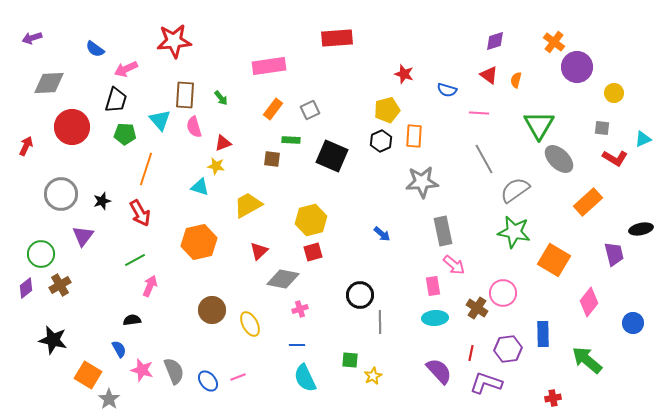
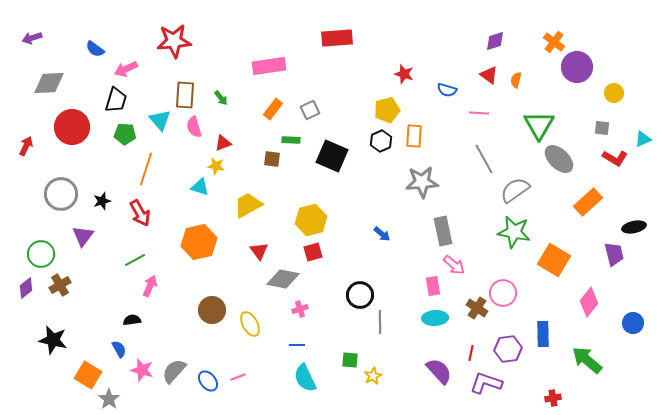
black ellipse at (641, 229): moved 7 px left, 2 px up
red triangle at (259, 251): rotated 24 degrees counterclockwise
gray semicircle at (174, 371): rotated 116 degrees counterclockwise
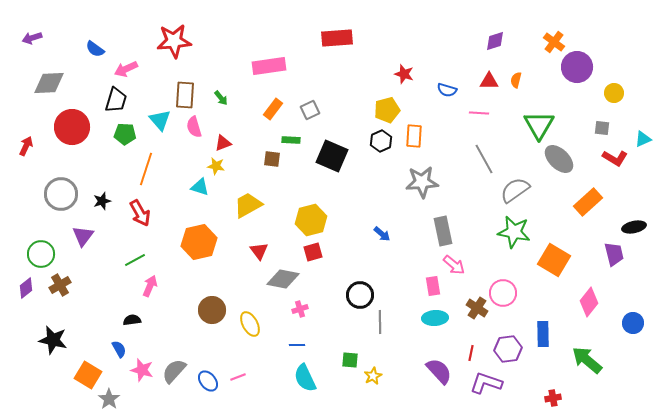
red triangle at (489, 75): moved 6 px down; rotated 36 degrees counterclockwise
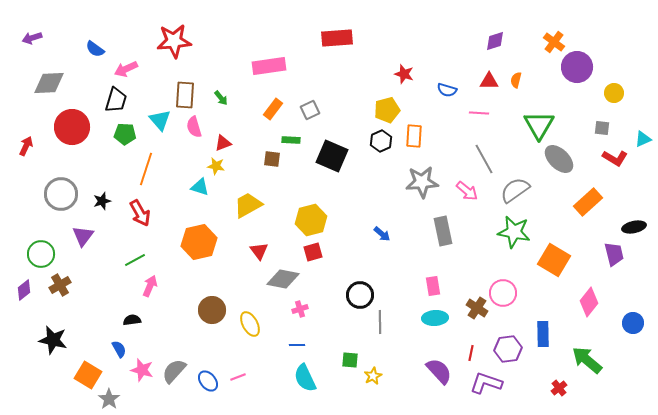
pink arrow at (454, 265): moved 13 px right, 74 px up
purple diamond at (26, 288): moved 2 px left, 2 px down
red cross at (553, 398): moved 6 px right, 10 px up; rotated 28 degrees counterclockwise
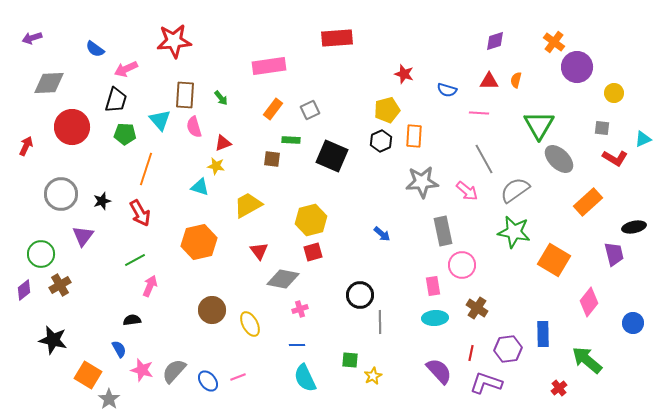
pink circle at (503, 293): moved 41 px left, 28 px up
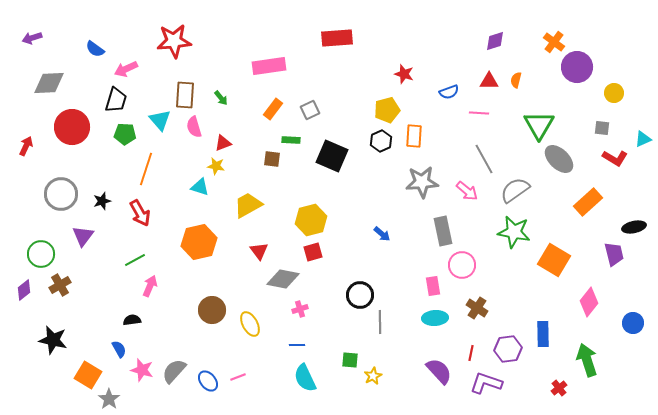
blue semicircle at (447, 90): moved 2 px right, 2 px down; rotated 36 degrees counterclockwise
green arrow at (587, 360): rotated 32 degrees clockwise
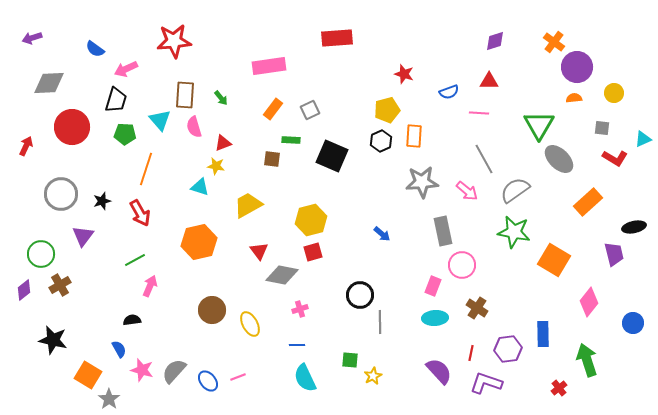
orange semicircle at (516, 80): moved 58 px right, 18 px down; rotated 70 degrees clockwise
gray diamond at (283, 279): moved 1 px left, 4 px up
pink rectangle at (433, 286): rotated 30 degrees clockwise
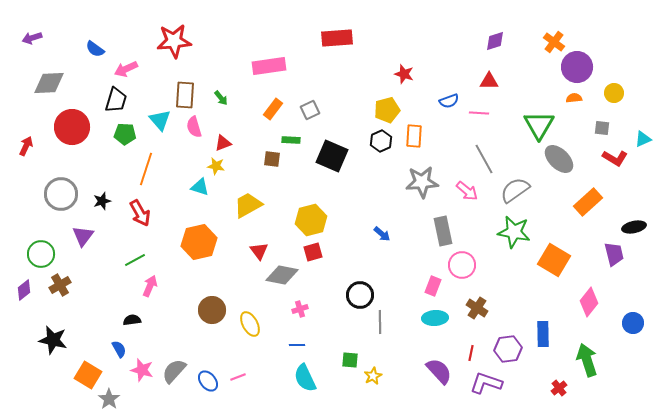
blue semicircle at (449, 92): moved 9 px down
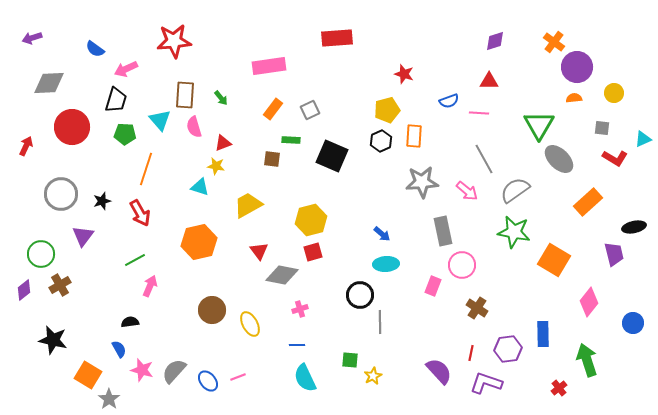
cyan ellipse at (435, 318): moved 49 px left, 54 px up
black semicircle at (132, 320): moved 2 px left, 2 px down
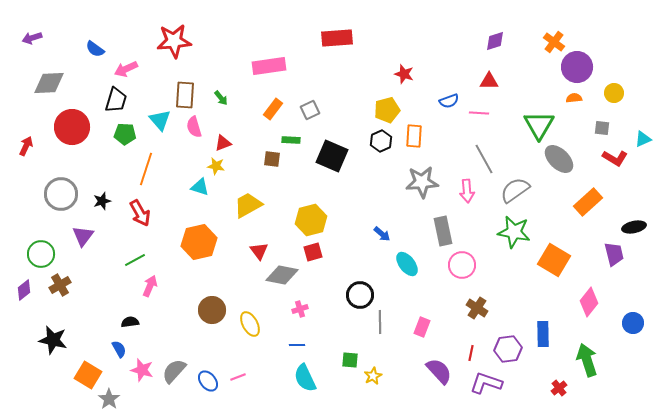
pink arrow at (467, 191): rotated 45 degrees clockwise
cyan ellipse at (386, 264): moved 21 px right; rotated 55 degrees clockwise
pink rectangle at (433, 286): moved 11 px left, 41 px down
